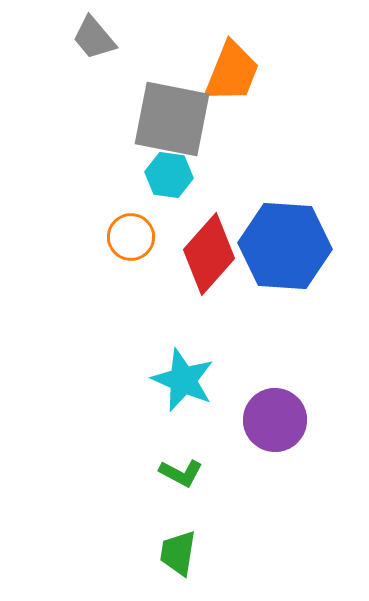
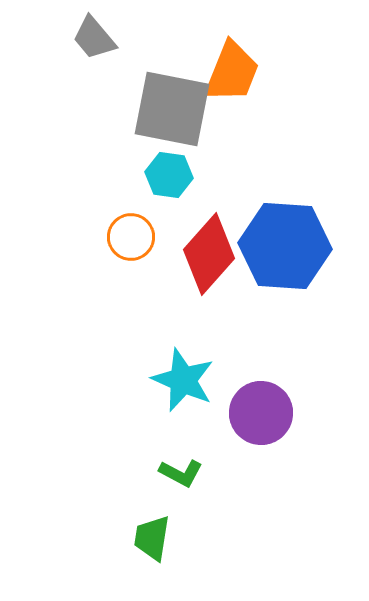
gray square: moved 10 px up
purple circle: moved 14 px left, 7 px up
green trapezoid: moved 26 px left, 15 px up
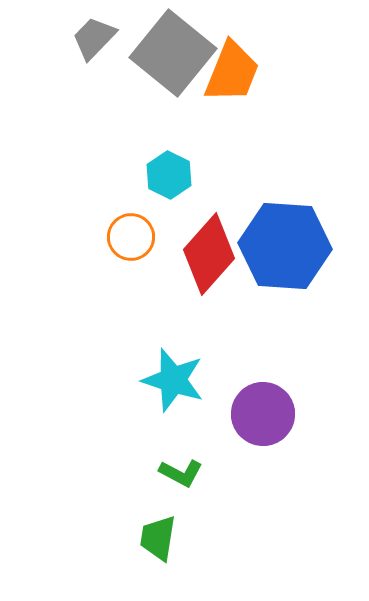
gray trapezoid: rotated 84 degrees clockwise
gray square: moved 1 px right, 56 px up; rotated 28 degrees clockwise
cyan hexagon: rotated 18 degrees clockwise
cyan star: moved 10 px left; rotated 6 degrees counterclockwise
purple circle: moved 2 px right, 1 px down
green trapezoid: moved 6 px right
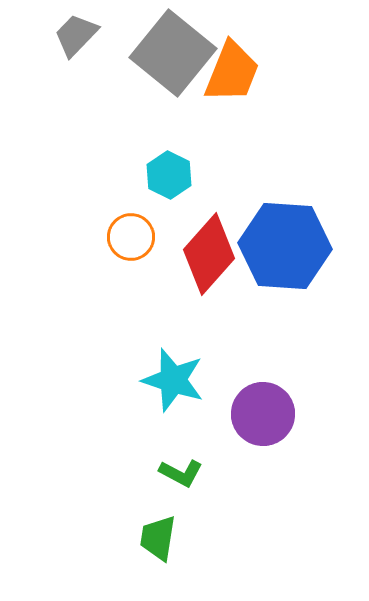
gray trapezoid: moved 18 px left, 3 px up
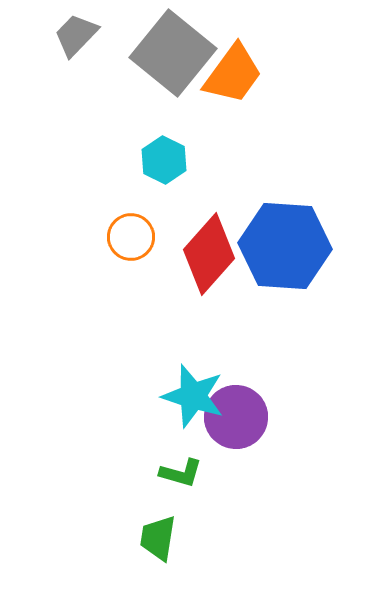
orange trapezoid: moved 1 px right, 2 px down; rotated 14 degrees clockwise
cyan hexagon: moved 5 px left, 15 px up
cyan star: moved 20 px right, 16 px down
purple circle: moved 27 px left, 3 px down
green L-shape: rotated 12 degrees counterclockwise
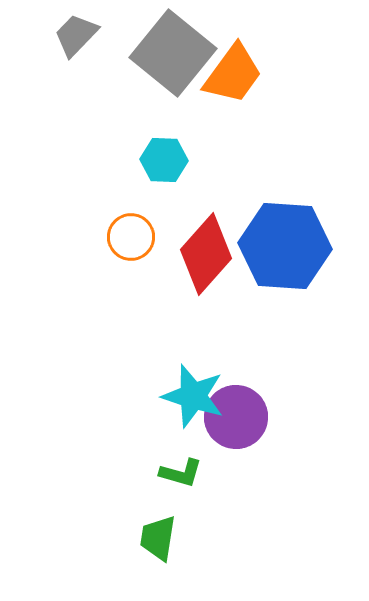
cyan hexagon: rotated 24 degrees counterclockwise
red diamond: moved 3 px left
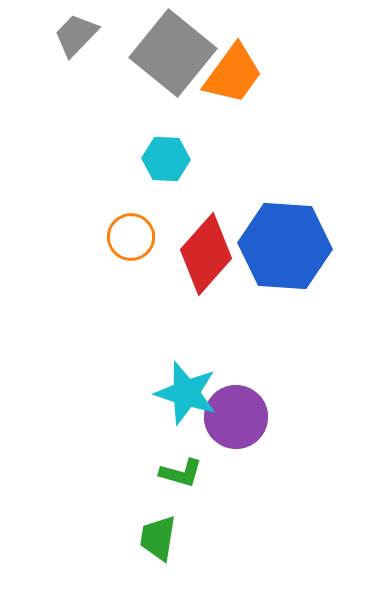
cyan hexagon: moved 2 px right, 1 px up
cyan star: moved 7 px left, 3 px up
